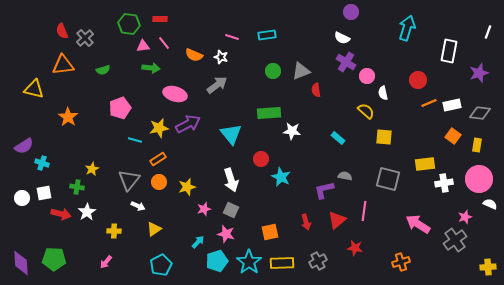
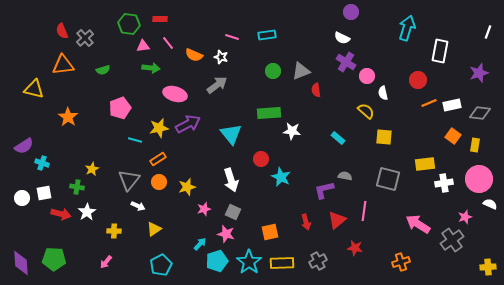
pink line at (164, 43): moved 4 px right
white rectangle at (449, 51): moved 9 px left
yellow rectangle at (477, 145): moved 2 px left
gray square at (231, 210): moved 2 px right, 2 px down
gray cross at (455, 240): moved 3 px left
cyan arrow at (198, 242): moved 2 px right, 2 px down
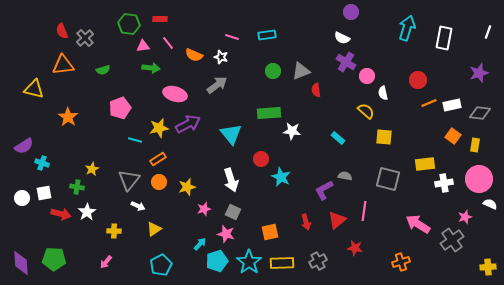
white rectangle at (440, 51): moved 4 px right, 13 px up
purple L-shape at (324, 190): rotated 15 degrees counterclockwise
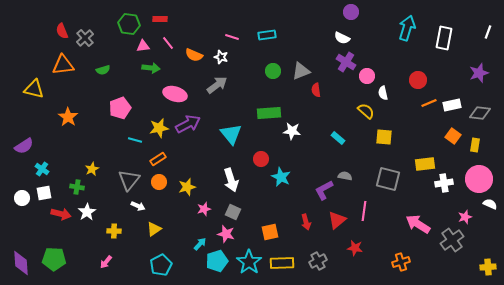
cyan cross at (42, 163): moved 6 px down; rotated 16 degrees clockwise
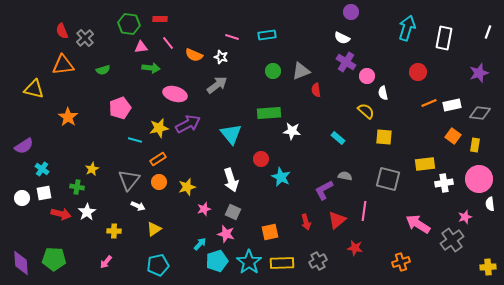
pink triangle at (143, 46): moved 2 px left, 1 px down
red circle at (418, 80): moved 8 px up
white semicircle at (490, 204): rotated 120 degrees counterclockwise
cyan pentagon at (161, 265): moved 3 px left; rotated 15 degrees clockwise
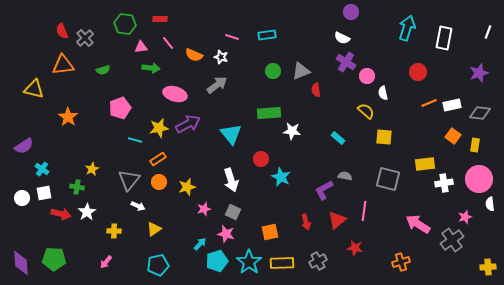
green hexagon at (129, 24): moved 4 px left
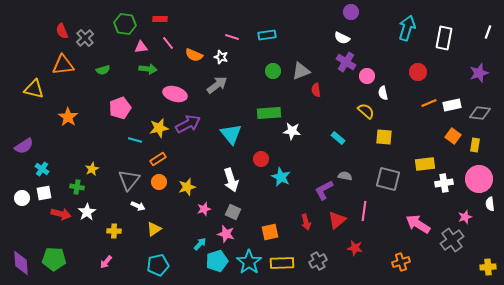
green arrow at (151, 68): moved 3 px left, 1 px down
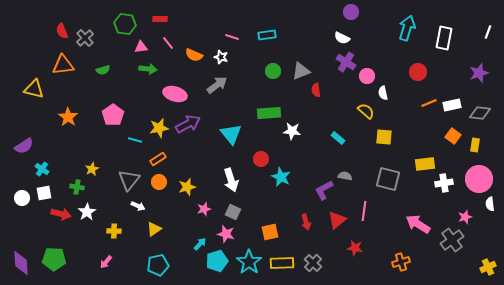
pink pentagon at (120, 108): moved 7 px left, 7 px down; rotated 15 degrees counterclockwise
gray cross at (318, 261): moved 5 px left, 2 px down; rotated 18 degrees counterclockwise
yellow cross at (488, 267): rotated 21 degrees counterclockwise
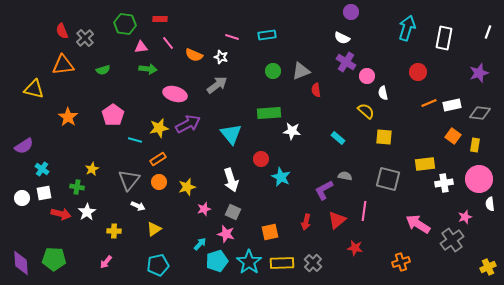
red arrow at (306, 222): rotated 28 degrees clockwise
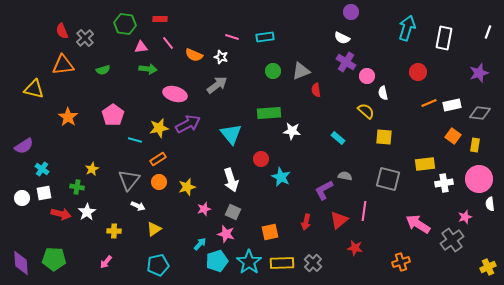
cyan rectangle at (267, 35): moved 2 px left, 2 px down
red triangle at (337, 220): moved 2 px right
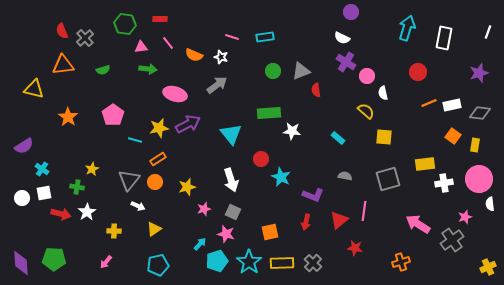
gray square at (388, 179): rotated 30 degrees counterclockwise
orange circle at (159, 182): moved 4 px left
purple L-shape at (324, 190): moved 11 px left, 5 px down; rotated 130 degrees counterclockwise
